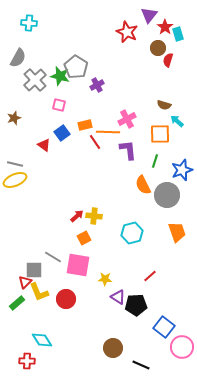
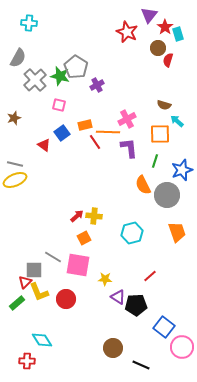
purple L-shape at (128, 150): moved 1 px right, 2 px up
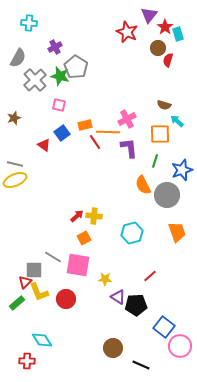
purple cross at (97, 85): moved 42 px left, 38 px up
pink circle at (182, 347): moved 2 px left, 1 px up
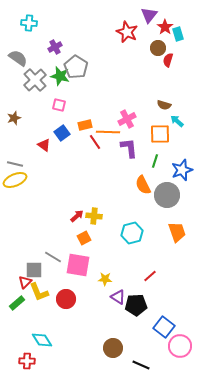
gray semicircle at (18, 58): rotated 84 degrees counterclockwise
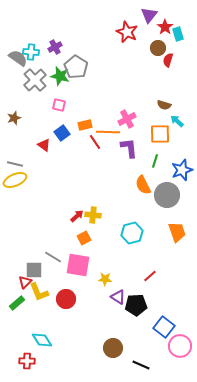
cyan cross at (29, 23): moved 2 px right, 29 px down
yellow cross at (94, 216): moved 1 px left, 1 px up
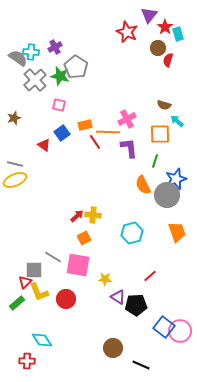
blue star at (182, 170): moved 6 px left, 9 px down
pink circle at (180, 346): moved 15 px up
